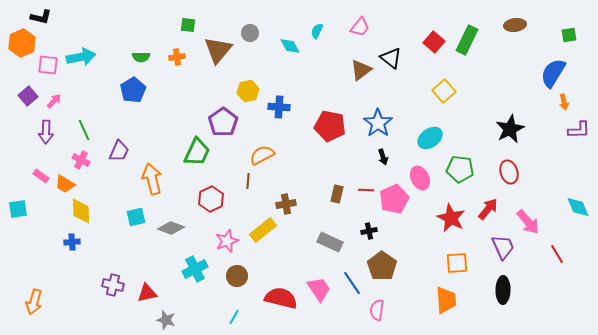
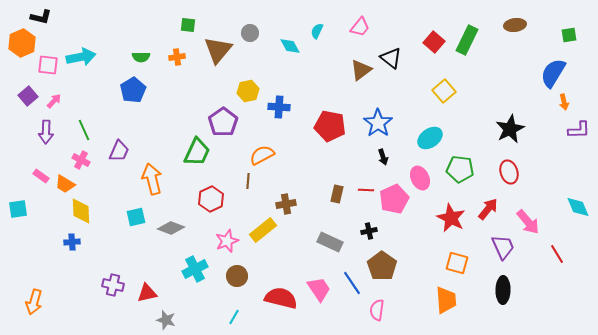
orange square at (457, 263): rotated 20 degrees clockwise
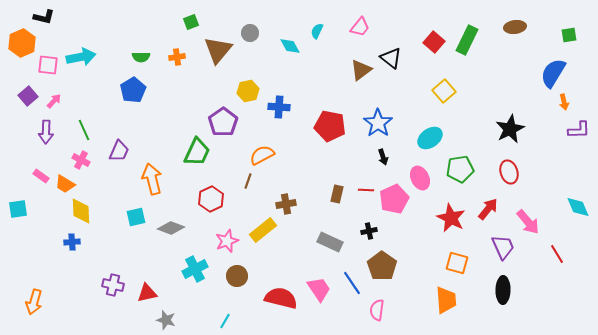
black L-shape at (41, 17): moved 3 px right
green square at (188, 25): moved 3 px right, 3 px up; rotated 28 degrees counterclockwise
brown ellipse at (515, 25): moved 2 px down
green pentagon at (460, 169): rotated 16 degrees counterclockwise
brown line at (248, 181): rotated 14 degrees clockwise
cyan line at (234, 317): moved 9 px left, 4 px down
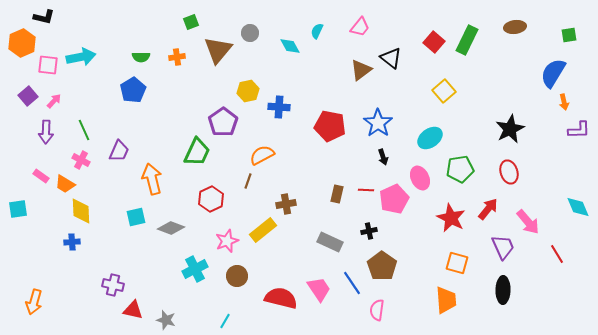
red triangle at (147, 293): moved 14 px left, 17 px down; rotated 25 degrees clockwise
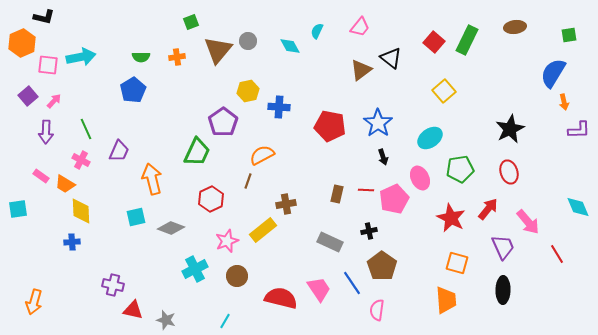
gray circle at (250, 33): moved 2 px left, 8 px down
green line at (84, 130): moved 2 px right, 1 px up
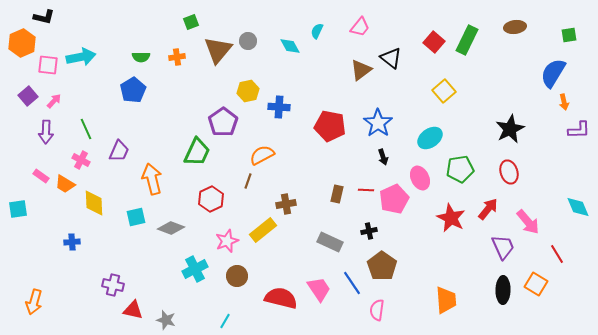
yellow diamond at (81, 211): moved 13 px right, 8 px up
orange square at (457, 263): moved 79 px right, 21 px down; rotated 15 degrees clockwise
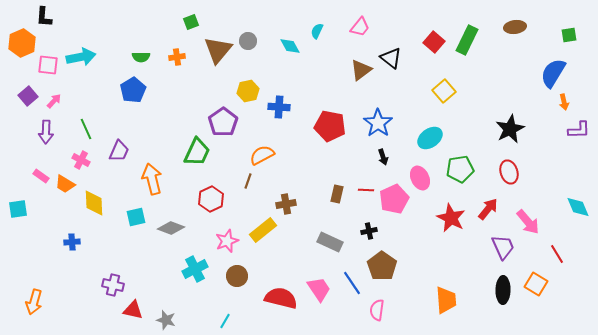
black L-shape at (44, 17): rotated 80 degrees clockwise
